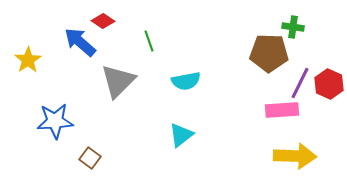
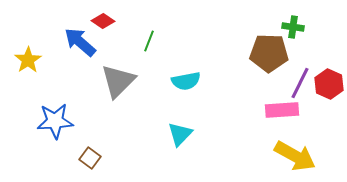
green line: rotated 40 degrees clockwise
cyan triangle: moved 1 px left, 1 px up; rotated 8 degrees counterclockwise
yellow arrow: rotated 27 degrees clockwise
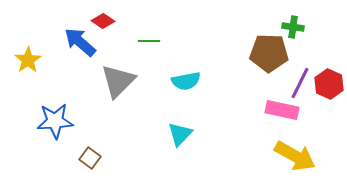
green line: rotated 70 degrees clockwise
pink rectangle: rotated 16 degrees clockwise
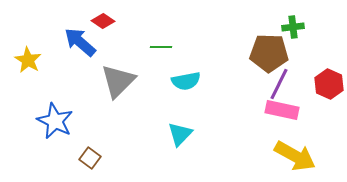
green cross: rotated 15 degrees counterclockwise
green line: moved 12 px right, 6 px down
yellow star: rotated 8 degrees counterclockwise
purple line: moved 21 px left, 1 px down
blue star: rotated 30 degrees clockwise
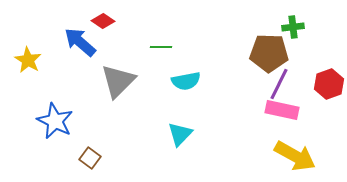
red hexagon: rotated 16 degrees clockwise
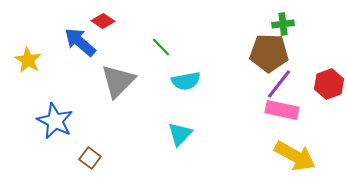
green cross: moved 10 px left, 3 px up
green line: rotated 45 degrees clockwise
purple line: rotated 12 degrees clockwise
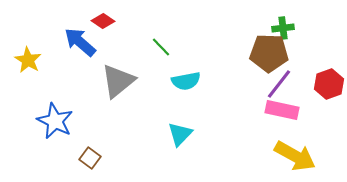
green cross: moved 4 px down
gray triangle: rotated 6 degrees clockwise
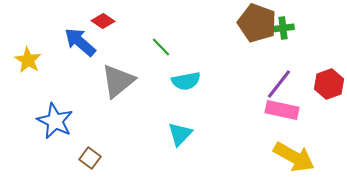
brown pentagon: moved 12 px left, 30 px up; rotated 18 degrees clockwise
yellow arrow: moved 1 px left, 1 px down
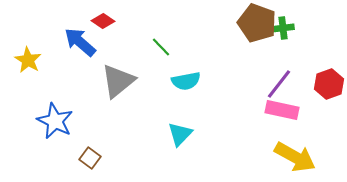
yellow arrow: moved 1 px right
